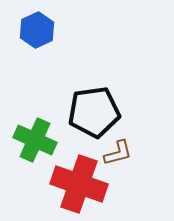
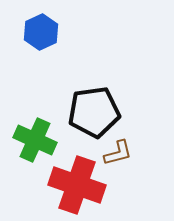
blue hexagon: moved 4 px right, 2 px down
red cross: moved 2 px left, 1 px down
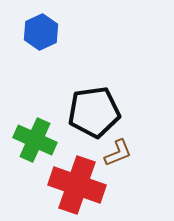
brown L-shape: rotated 8 degrees counterclockwise
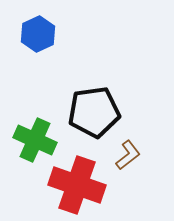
blue hexagon: moved 3 px left, 2 px down
brown L-shape: moved 10 px right, 2 px down; rotated 16 degrees counterclockwise
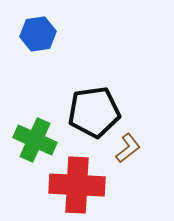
blue hexagon: rotated 16 degrees clockwise
brown L-shape: moved 7 px up
red cross: rotated 16 degrees counterclockwise
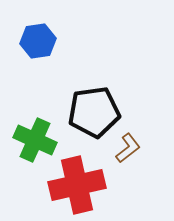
blue hexagon: moved 7 px down
red cross: rotated 16 degrees counterclockwise
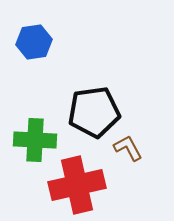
blue hexagon: moved 4 px left, 1 px down
green cross: rotated 21 degrees counterclockwise
brown L-shape: rotated 80 degrees counterclockwise
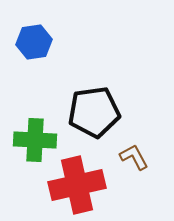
brown L-shape: moved 6 px right, 9 px down
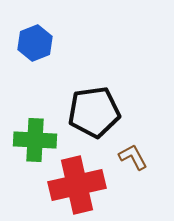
blue hexagon: moved 1 px right, 1 px down; rotated 12 degrees counterclockwise
brown L-shape: moved 1 px left
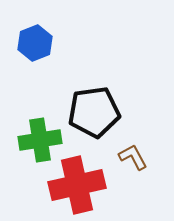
green cross: moved 5 px right; rotated 12 degrees counterclockwise
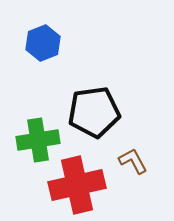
blue hexagon: moved 8 px right
green cross: moved 2 px left
brown L-shape: moved 4 px down
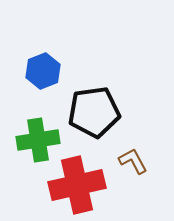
blue hexagon: moved 28 px down
